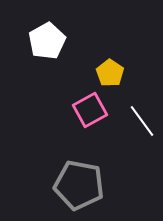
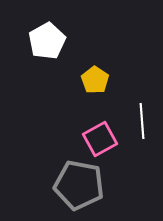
yellow pentagon: moved 15 px left, 7 px down
pink square: moved 10 px right, 29 px down
white line: rotated 32 degrees clockwise
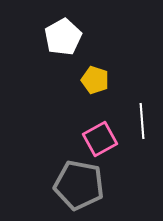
white pentagon: moved 16 px right, 4 px up
yellow pentagon: rotated 16 degrees counterclockwise
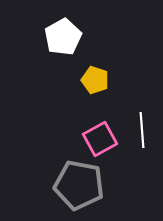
white line: moved 9 px down
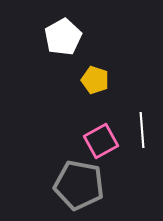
pink square: moved 1 px right, 2 px down
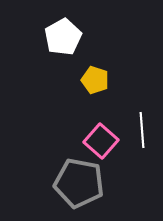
pink square: rotated 20 degrees counterclockwise
gray pentagon: moved 2 px up
